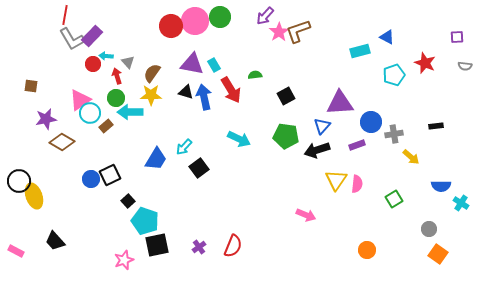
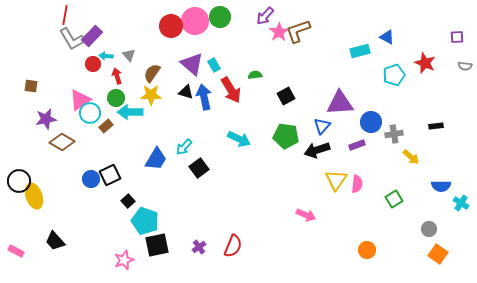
gray triangle at (128, 62): moved 1 px right, 7 px up
purple triangle at (192, 64): rotated 30 degrees clockwise
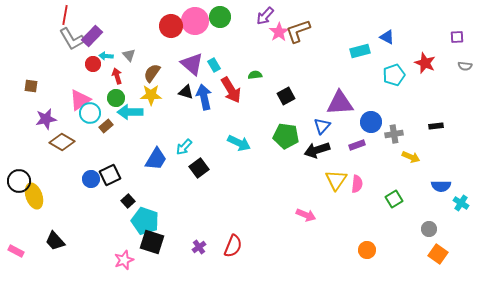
cyan arrow at (239, 139): moved 4 px down
yellow arrow at (411, 157): rotated 18 degrees counterclockwise
black square at (157, 245): moved 5 px left, 3 px up; rotated 30 degrees clockwise
